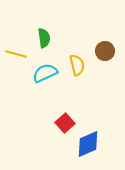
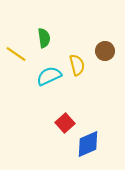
yellow line: rotated 20 degrees clockwise
cyan semicircle: moved 4 px right, 3 px down
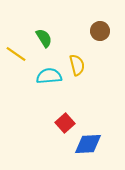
green semicircle: rotated 24 degrees counterclockwise
brown circle: moved 5 px left, 20 px up
cyan semicircle: rotated 20 degrees clockwise
blue diamond: rotated 20 degrees clockwise
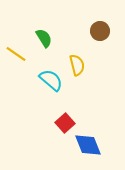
cyan semicircle: moved 2 px right, 4 px down; rotated 45 degrees clockwise
blue diamond: moved 1 px down; rotated 72 degrees clockwise
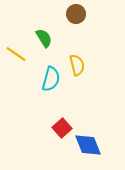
brown circle: moved 24 px left, 17 px up
cyan semicircle: moved 1 px up; rotated 65 degrees clockwise
red square: moved 3 px left, 5 px down
